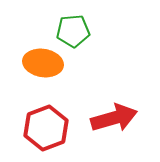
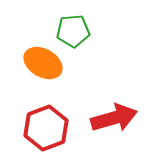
orange ellipse: rotated 21 degrees clockwise
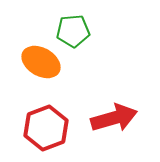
orange ellipse: moved 2 px left, 1 px up
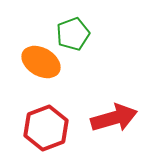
green pentagon: moved 3 px down; rotated 16 degrees counterclockwise
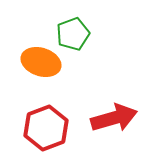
orange ellipse: rotated 12 degrees counterclockwise
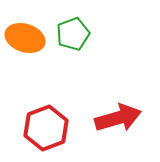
orange ellipse: moved 16 px left, 24 px up
red arrow: moved 4 px right
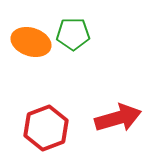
green pentagon: rotated 20 degrees clockwise
orange ellipse: moved 6 px right, 4 px down
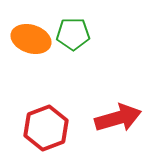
orange ellipse: moved 3 px up
